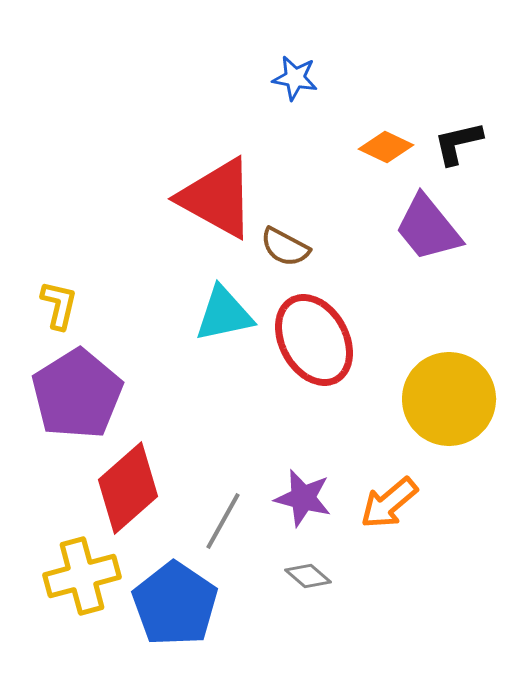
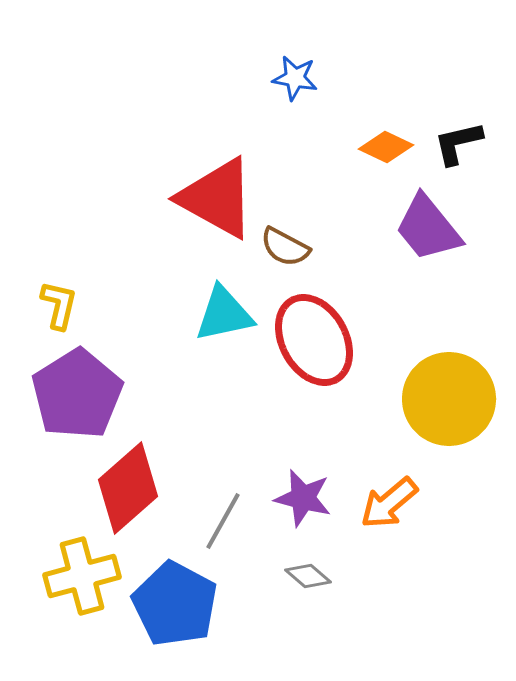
blue pentagon: rotated 6 degrees counterclockwise
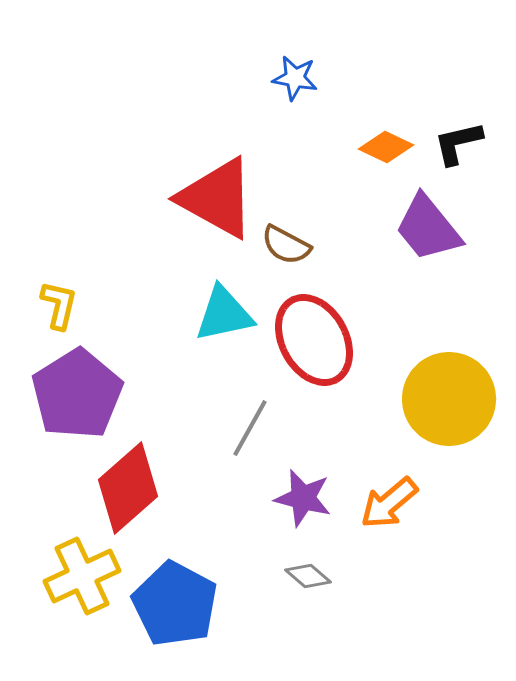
brown semicircle: moved 1 px right, 2 px up
gray line: moved 27 px right, 93 px up
yellow cross: rotated 10 degrees counterclockwise
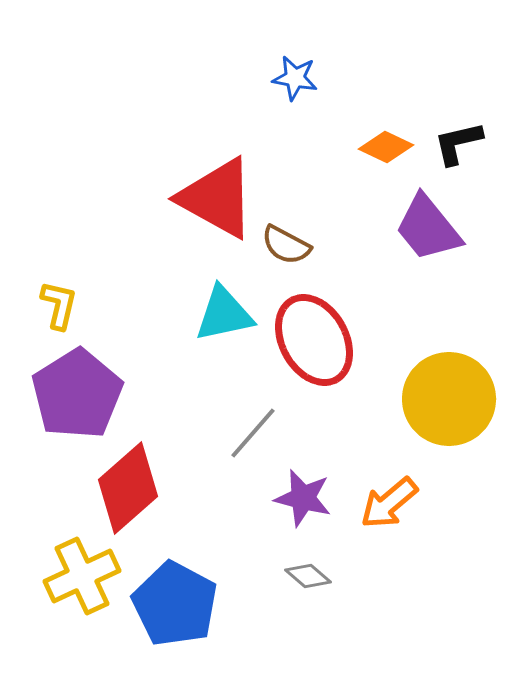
gray line: moved 3 px right, 5 px down; rotated 12 degrees clockwise
